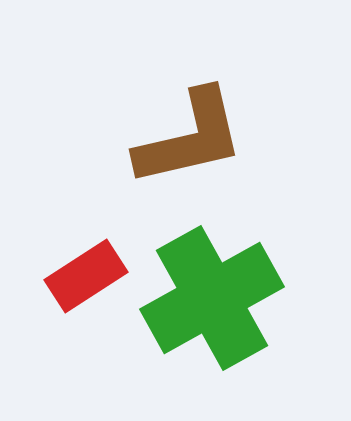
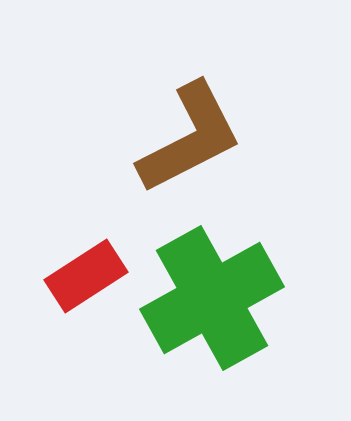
brown L-shape: rotated 14 degrees counterclockwise
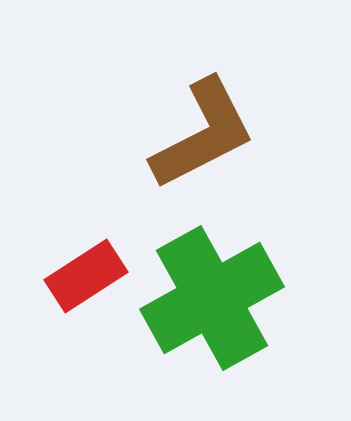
brown L-shape: moved 13 px right, 4 px up
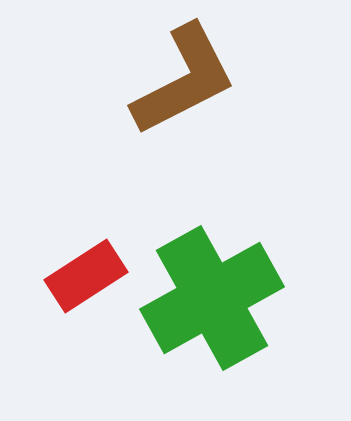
brown L-shape: moved 19 px left, 54 px up
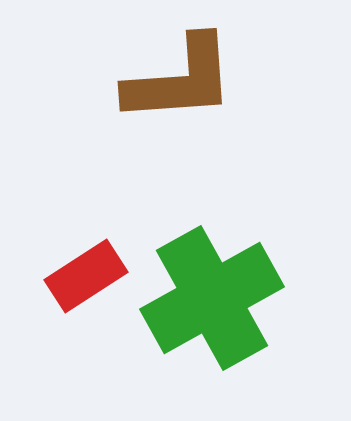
brown L-shape: moved 4 px left; rotated 23 degrees clockwise
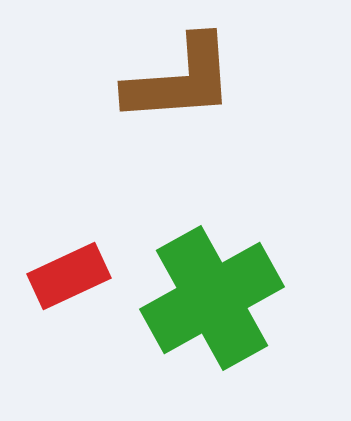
red rectangle: moved 17 px left; rotated 8 degrees clockwise
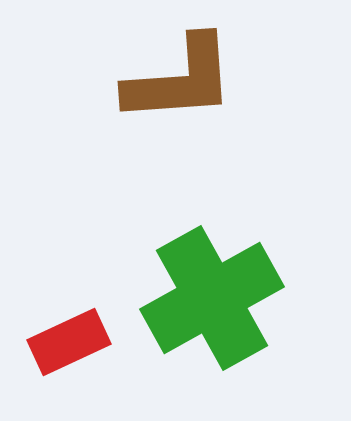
red rectangle: moved 66 px down
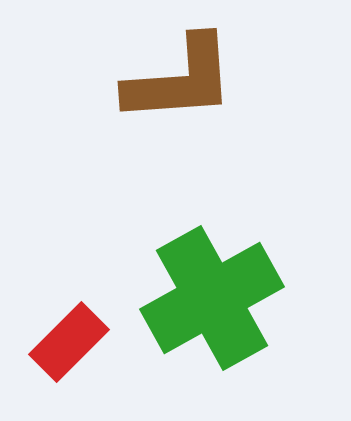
red rectangle: rotated 20 degrees counterclockwise
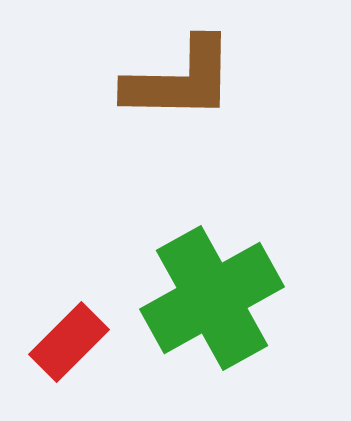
brown L-shape: rotated 5 degrees clockwise
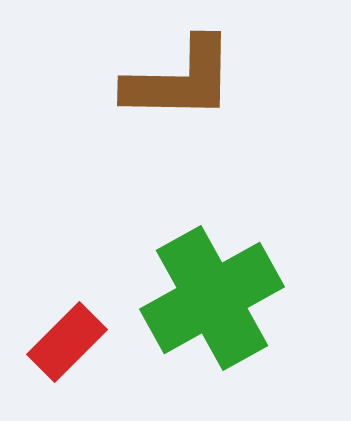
red rectangle: moved 2 px left
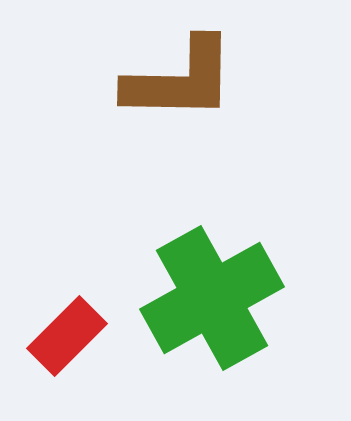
red rectangle: moved 6 px up
